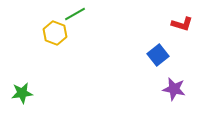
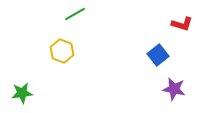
yellow hexagon: moved 7 px right, 18 px down
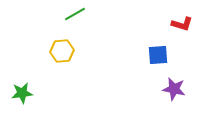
yellow hexagon: rotated 25 degrees counterclockwise
blue square: rotated 35 degrees clockwise
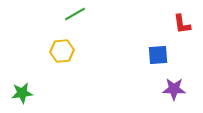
red L-shape: rotated 65 degrees clockwise
purple star: rotated 10 degrees counterclockwise
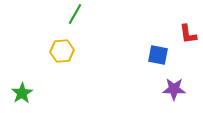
green line: rotated 30 degrees counterclockwise
red L-shape: moved 6 px right, 10 px down
blue square: rotated 15 degrees clockwise
green star: rotated 25 degrees counterclockwise
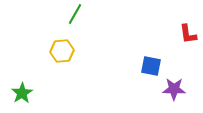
blue square: moved 7 px left, 11 px down
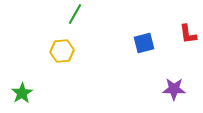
blue square: moved 7 px left, 23 px up; rotated 25 degrees counterclockwise
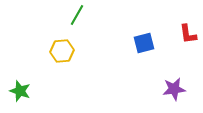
green line: moved 2 px right, 1 px down
purple star: rotated 10 degrees counterclockwise
green star: moved 2 px left, 2 px up; rotated 20 degrees counterclockwise
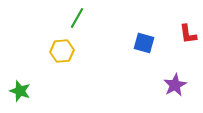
green line: moved 3 px down
blue square: rotated 30 degrees clockwise
purple star: moved 1 px right, 4 px up; rotated 20 degrees counterclockwise
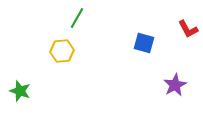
red L-shape: moved 5 px up; rotated 20 degrees counterclockwise
